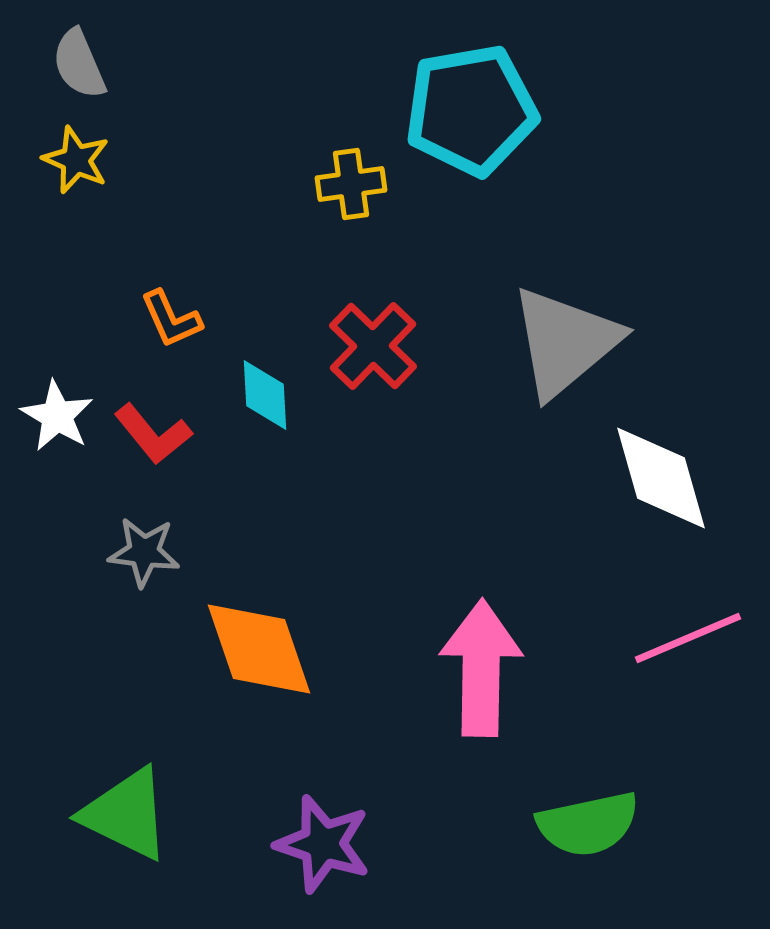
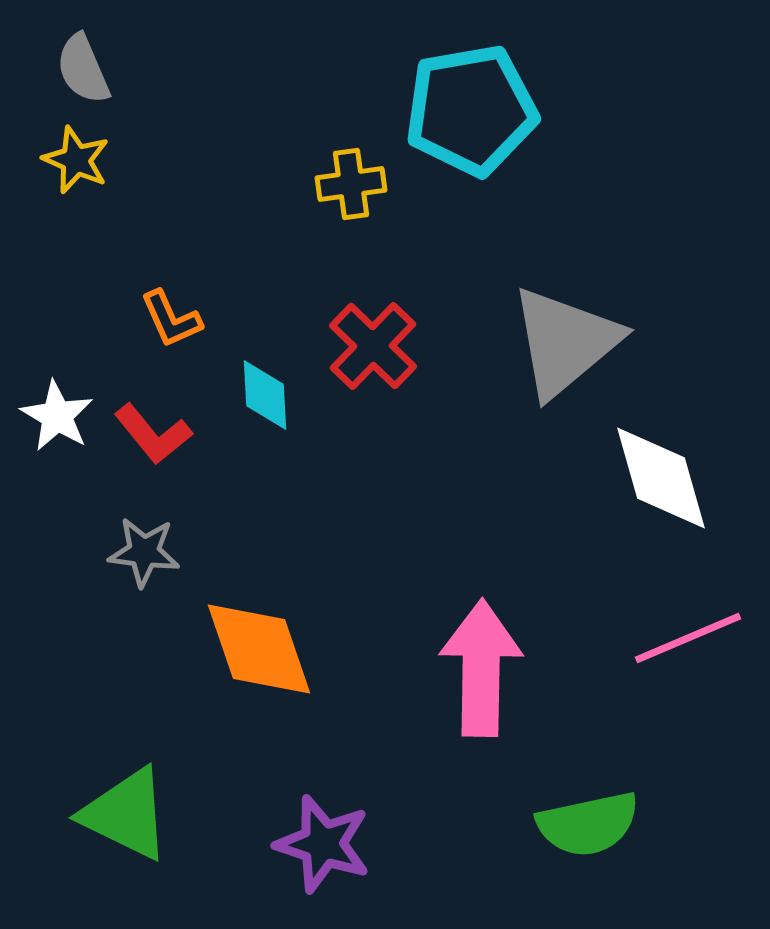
gray semicircle: moved 4 px right, 5 px down
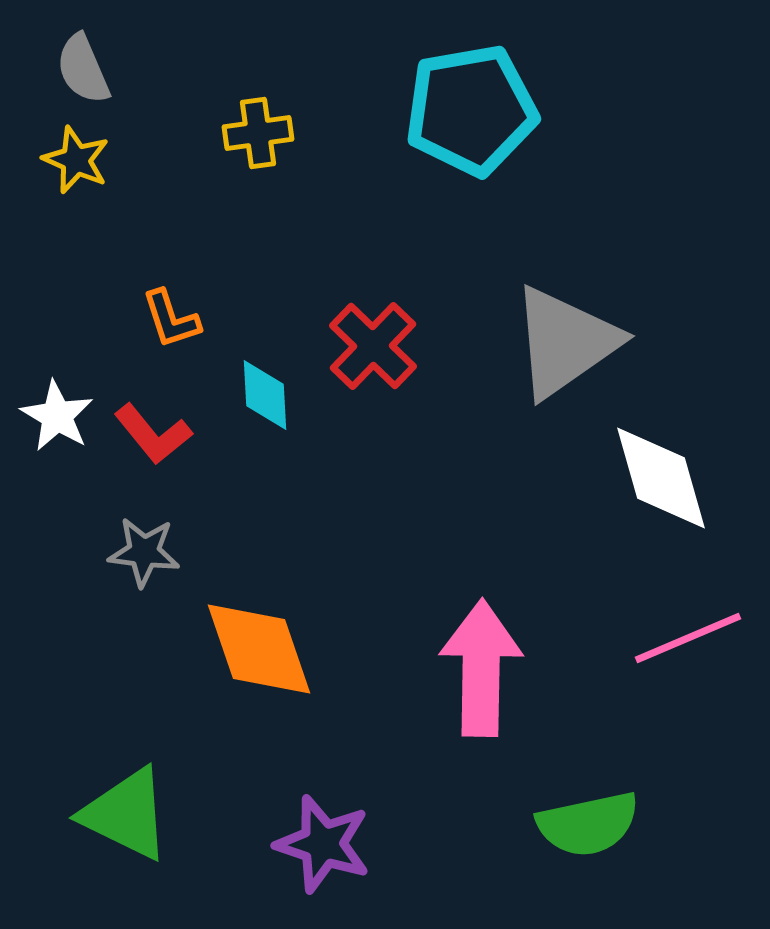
yellow cross: moved 93 px left, 51 px up
orange L-shape: rotated 6 degrees clockwise
gray triangle: rotated 5 degrees clockwise
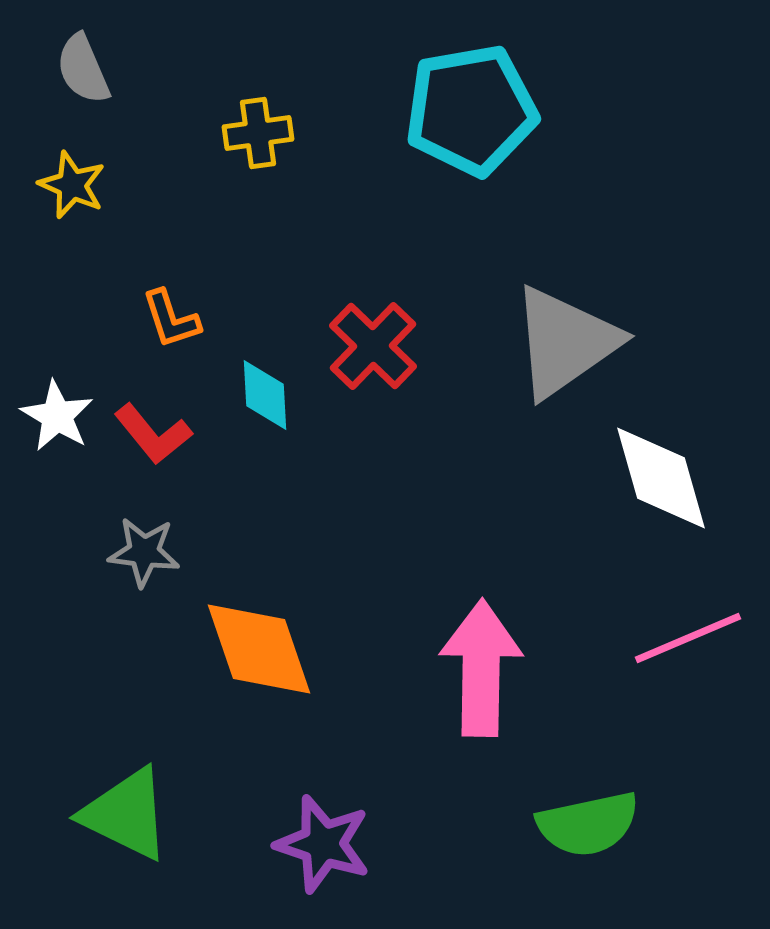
yellow star: moved 4 px left, 25 px down
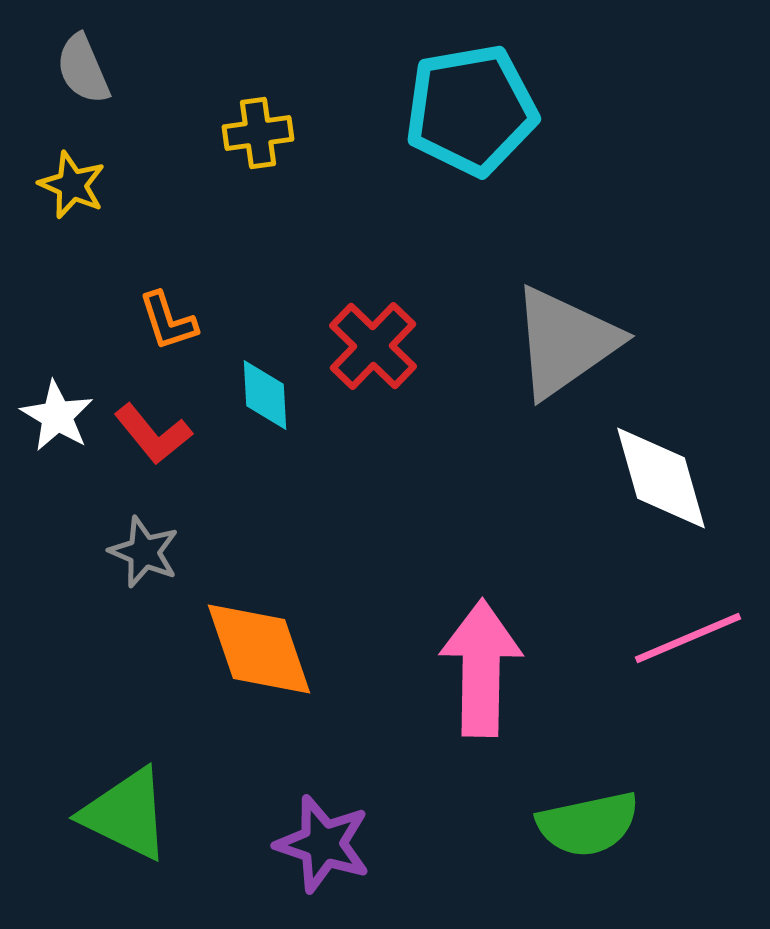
orange L-shape: moved 3 px left, 2 px down
gray star: rotated 16 degrees clockwise
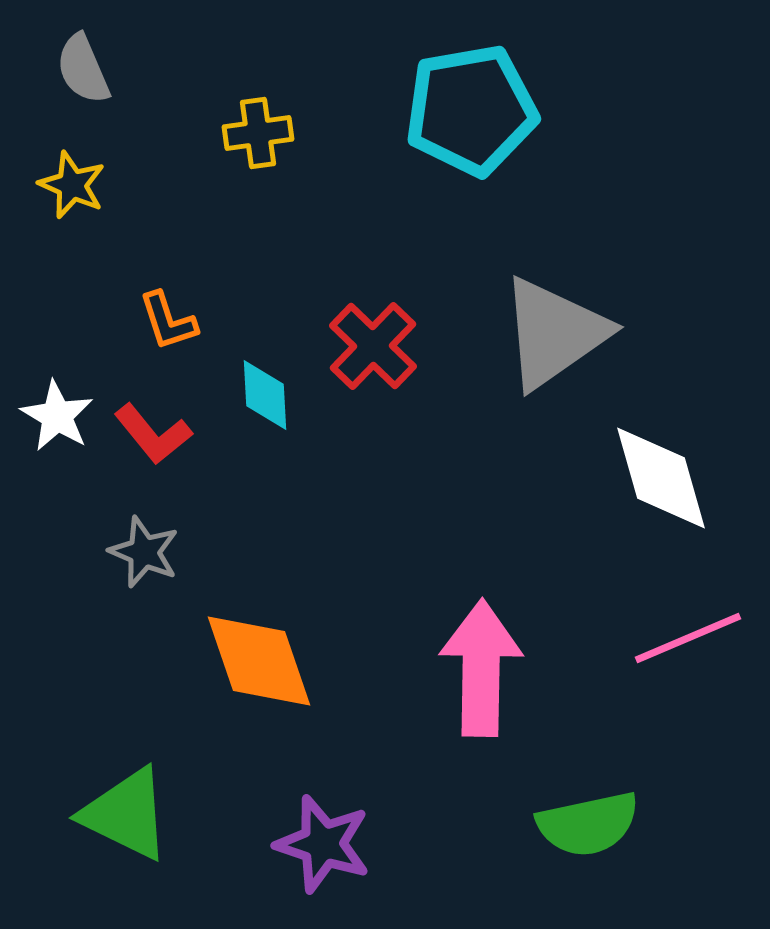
gray triangle: moved 11 px left, 9 px up
orange diamond: moved 12 px down
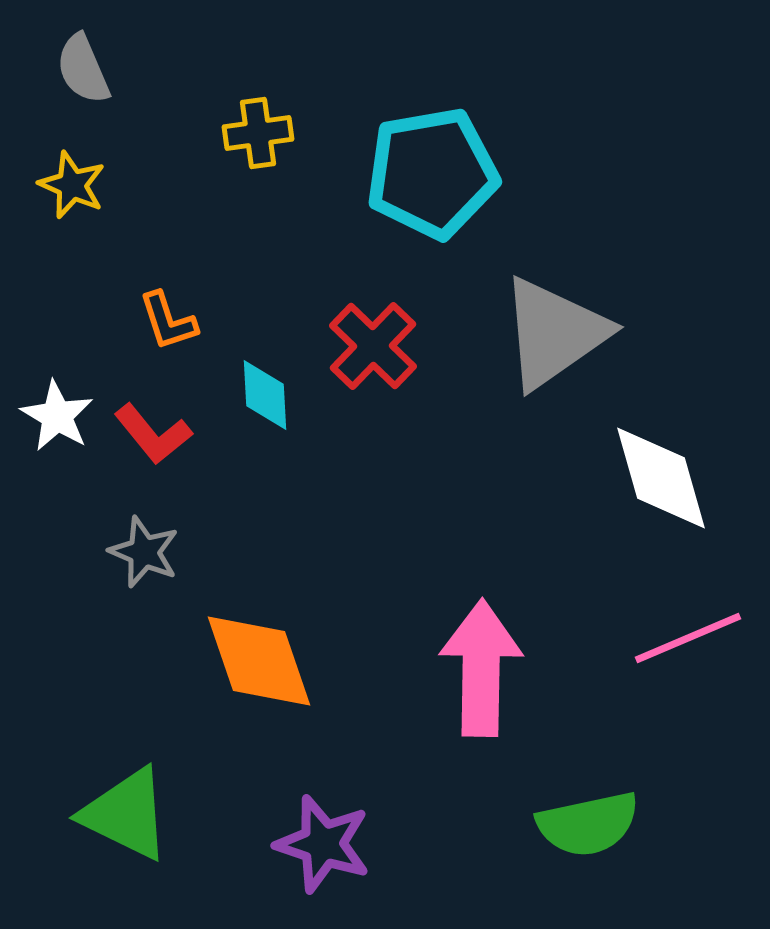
cyan pentagon: moved 39 px left, 63 px down
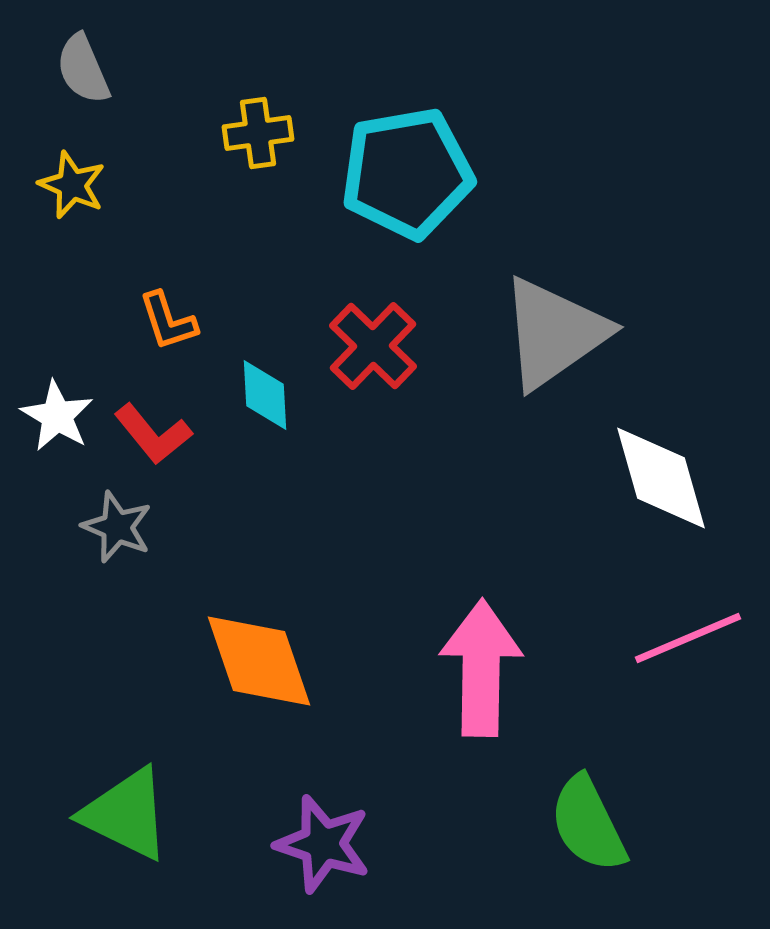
cyan pentagon: moved 25 px left
gray star: moved 27 px left, 25 px up
green semicircle: rotated 76 degrees clockwise
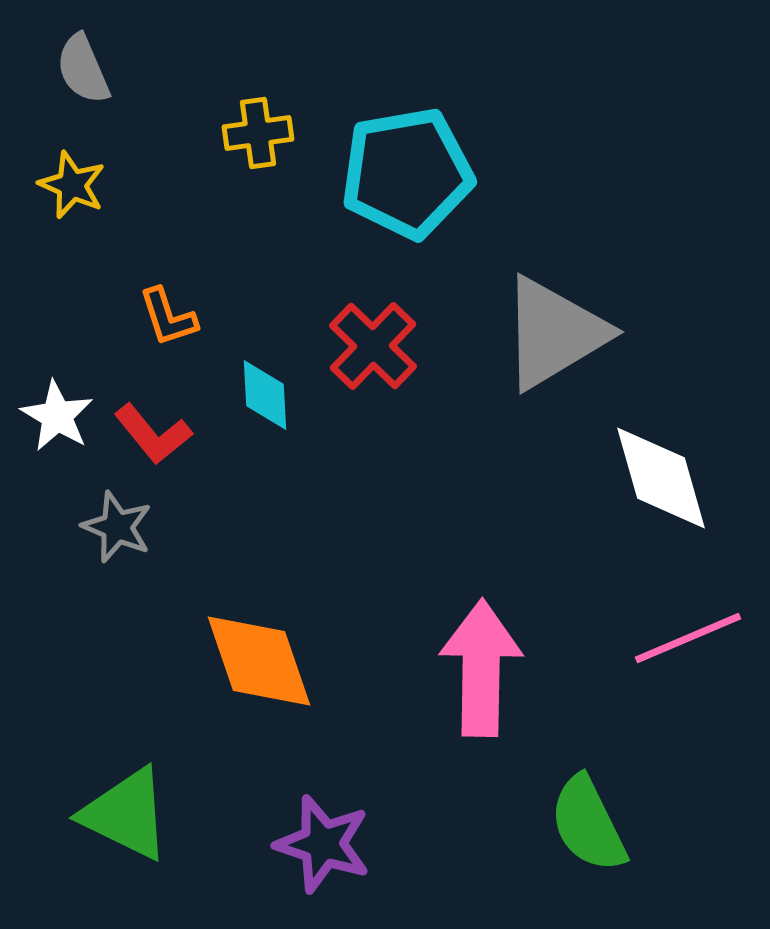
orange L-shape: moved 4 px up
gray triangle: rotated 4 degrees clockwise
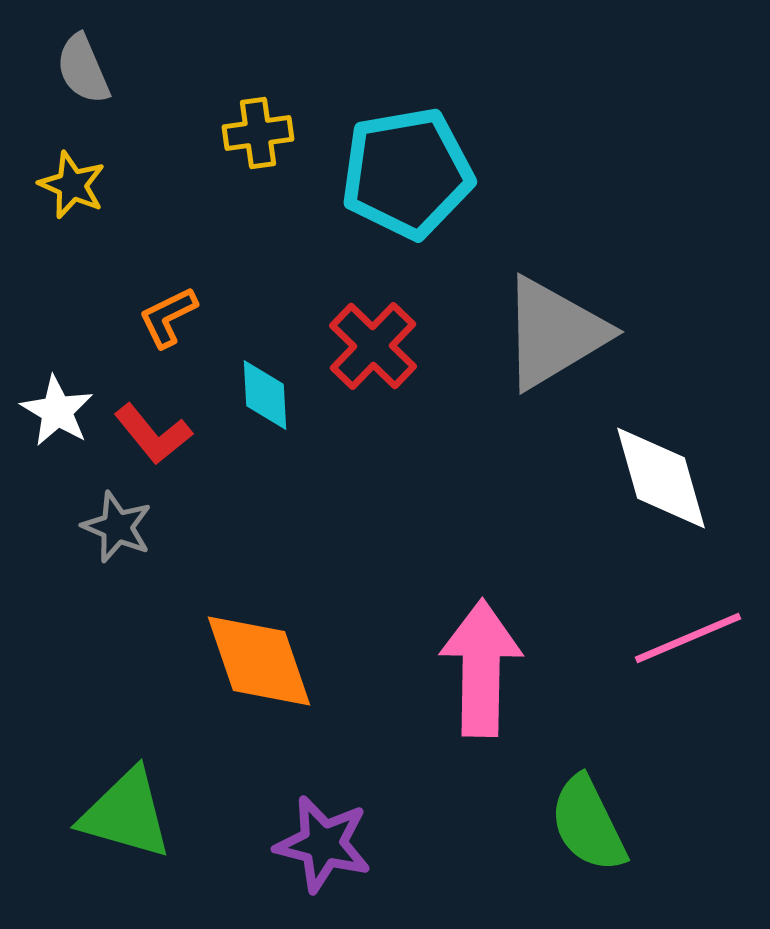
orange L-shape: rotated 82 degrees clockwise
white star: moved 5 px up
green triangle: rotated 10 degrees counterclockwise
purple star: rotated 4 degrees counterclockwise
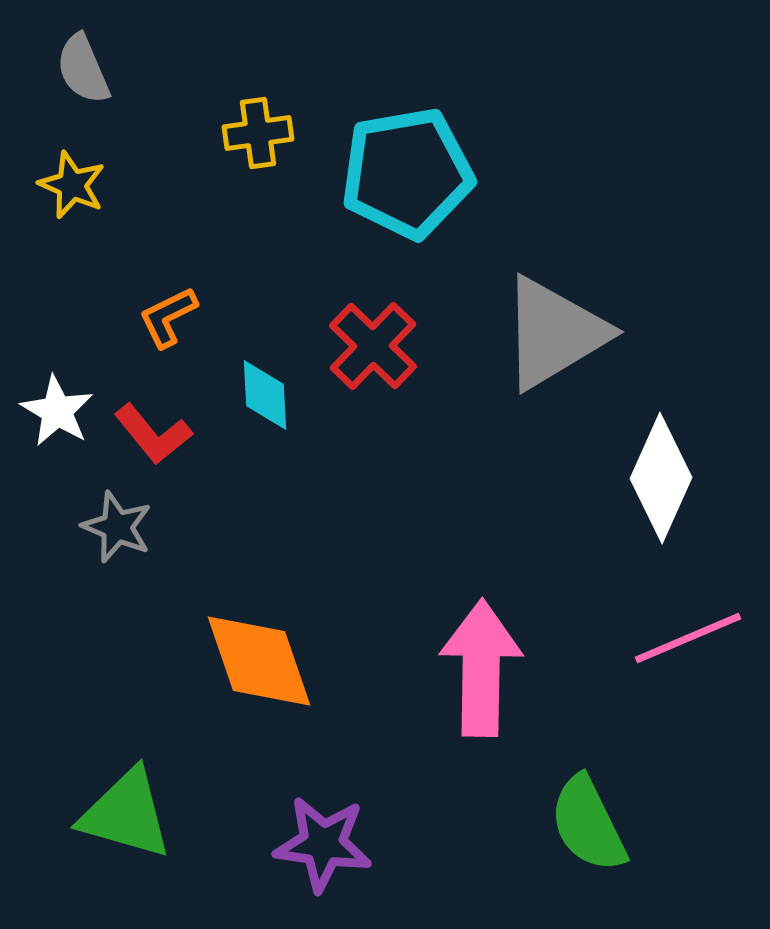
white diamond: rotated 40 degrees clockwise
purple star: rotated 6 degrees counterclockwise
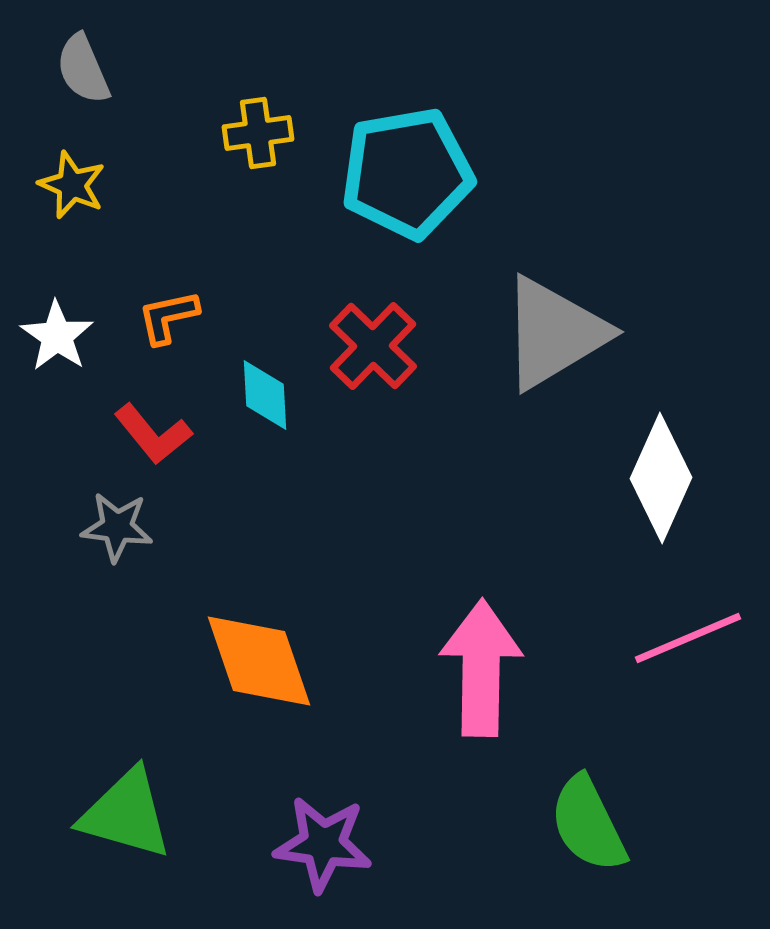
orange L-shape: rotated 14 degrees clockwise
white star: moved 75 px up; rotated 4 degrees clockwise
gray star: rotated 16 degrees counterclockwise
